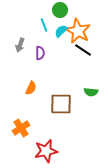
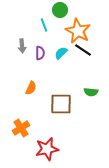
cyan semicircle: moved 22 px down
gray arrow: moved 2 px right, 1 px down; rotated 24 degrees counterclockwise
red star: moved 1 px right, 2 px up
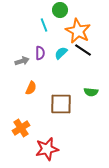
gray arrow: moved 15 px down; rotated 104 degrees counterclockwise
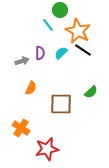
cyan line: moved 4 px right; rotated 16 degrees counterclockwise
green semicircle: rotated 48 degrees counterclockwise
orange cross: rotated 24 degrees counterclockwise
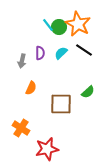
green circle: moved 1 px left, 17 px down
orange star: moved 7 px up
black line: moved 1 px right
gray arrow: rotated 120 degrees clockwise
green semicircle: moved 3 px left
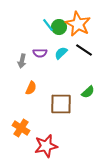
purple semicircle: rotated 88 degrees clockwise
red star: moved 1 px left, 3 px up
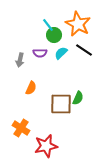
green circle: moved 5 px left, 8 px down
gray arrow: moved 2 px left, 1 px up
green semicircle: moved 10 px left, 6 px down; rotated 24 degrees counterclockwise
